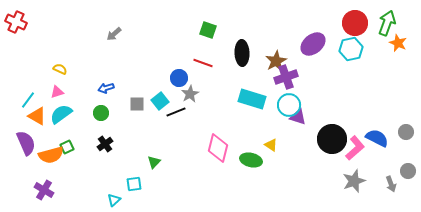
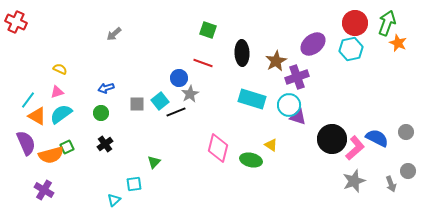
purple cross at (286, 77): moved 11 px right
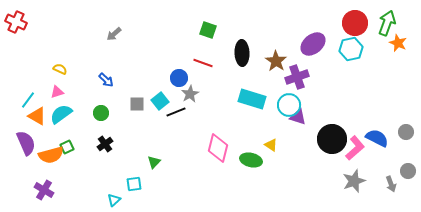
brown star at (276, 61): rotated 10 degrees counterclockwise
blue arrow at (106, 88): moved 8 px up; rotated 119 degrees counterclockwise
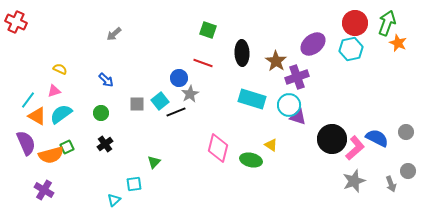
pink triangle at (57, 92): moved 3 px left, 1 px up
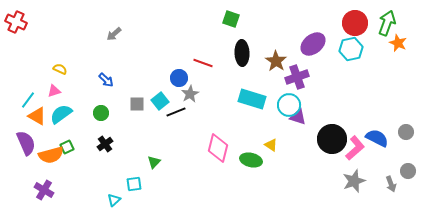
green square at (208, 30): moved 23 px right, 11 px up
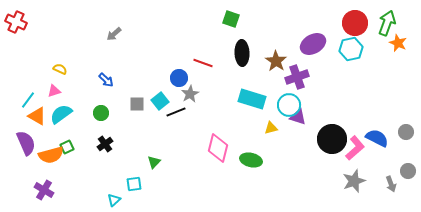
purple ellipse at (313, 44): rotated 10 degrees clockwise
yellow triangle at (271, 145): moved 17 px up; rotated 48 degrees counterclockwise
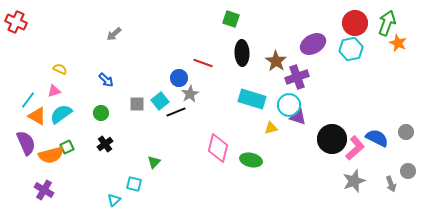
cyan square at (134, 184): rotated 21 degrees clockwise
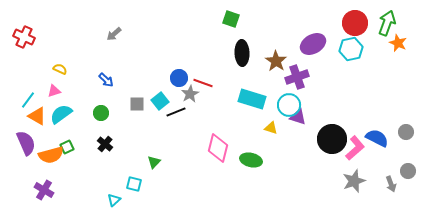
red cross at (16, 22): moved 8 px right, 15 px down
red line at (203, 63): moved 20 px down
yellow triangle at (271, 128): rotated 32 degrees clockwise
black cross at (105, 144): rotated 14 degrees counterclockwise
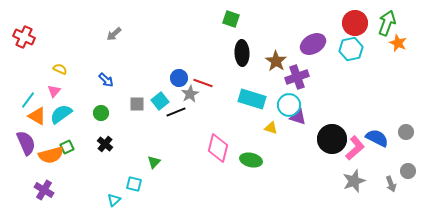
pink triangle at (54, 91): rotated 32 degrees counterclockwise
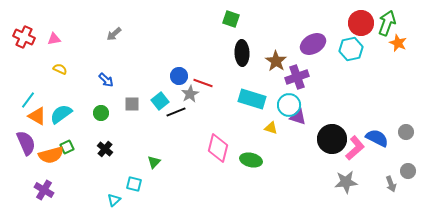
red circle at (355, 23): moved 6 px right
blue circle at (179, 78): moved 2 px up
pink triangle at (54, 91): moved 52 px up; rotated 40 degrees clockwise
gray square at (137, 104): moved 5 px left
black cross at (105, 144): moved 5 px down
gray star at (354, 181): moved 8 px left, 1 px down; rotated 15 degrees clockwise
